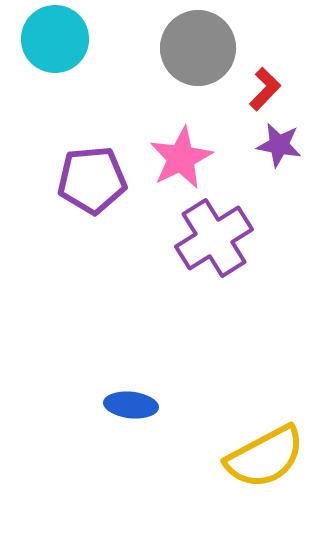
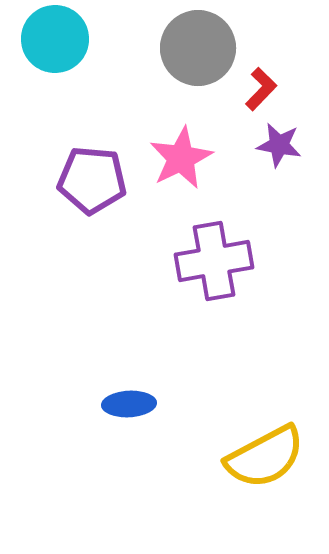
red L-shape: moved 4 px left
purple pentagon: rotated 10 degrees clockwise
purple cross: moved 23 px down; rotated 22 degrees clockwise
blue ellipse: moved 2 px left, 1 px up; rotated 9 degrees counterclockwise
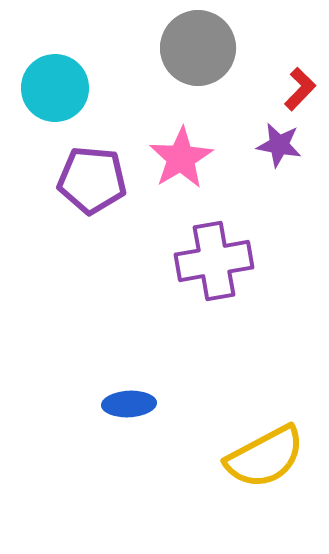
cyan circle: moved 49 px down
red L-shape: moved 39 px right
pink star: rotated 4 degrees counterclockwise
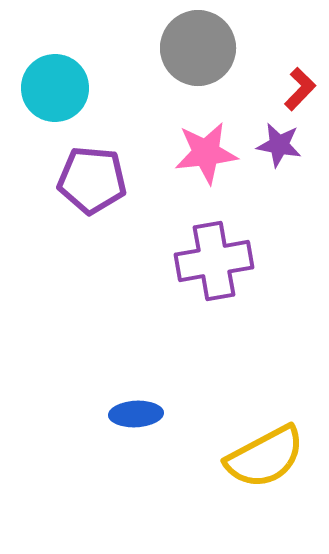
pink star: moved 25 px right, 5 px up; rotated 24 degrees clockwise
blue ellipse: moved 7 px right, 10 px down
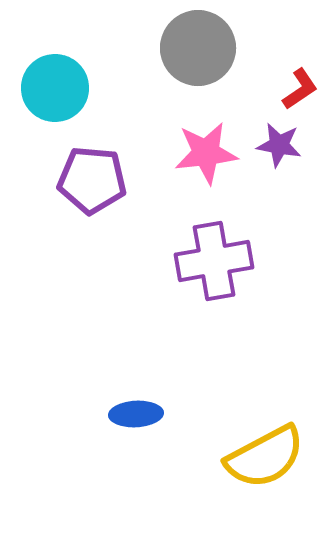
red L-shape: rotated 12 degrees clockwise
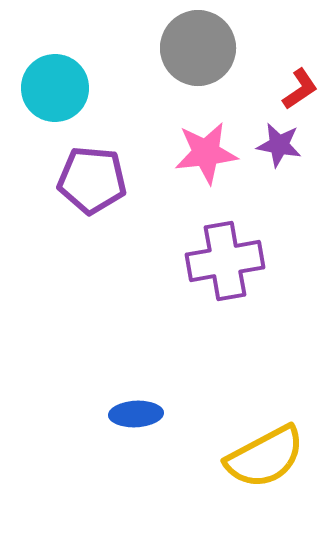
purple cross: moved 11 px right
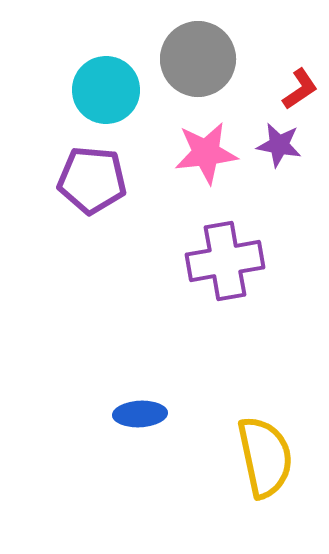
gray circle: moved 11 px down
cyan circle: moved 51 px right, 2 px down
blue ellipse: moved 4 px right
yellow semicircle: rotated 74 degrees counterclockwise
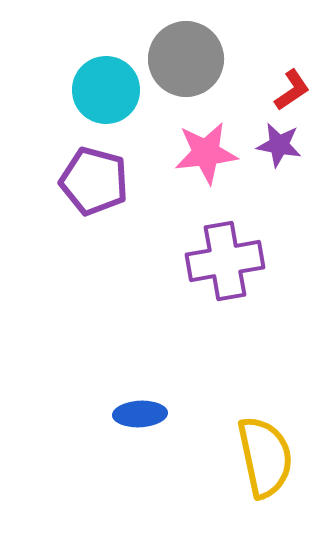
gray circle: moved 12 px left
red L-shape: moved 8 px left, 1 px down
purple pentagon: moved 2 px right, 1 px down; rotated 10 degrees clockwise
